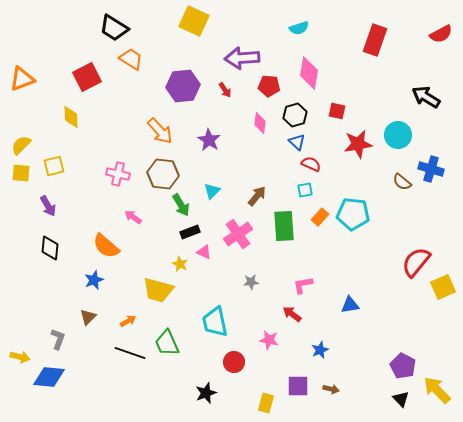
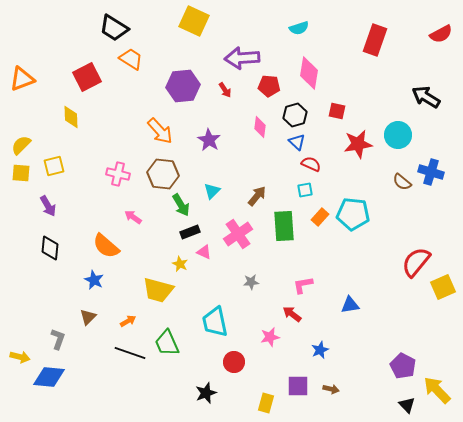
pink diamond at (260, 123): moved 4 px down
blue cross at (431, 169): moved 3 px down
blue star at (94, 280): rotated 24 degrees counterclockwise
pink star at (269, 340): moved 1 px right, 3 px up; rotated 24 degrees counterclockwise
black triangle at (401, 399): moved 6 px right, 6 px down
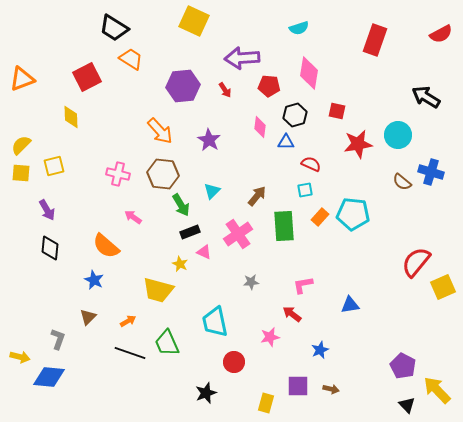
blue triangle at (297, 142): moved 11 px left; rotated 42 degrees counterclockwise
purple arrow at (48, 206): moved 1 px left, 4 px down
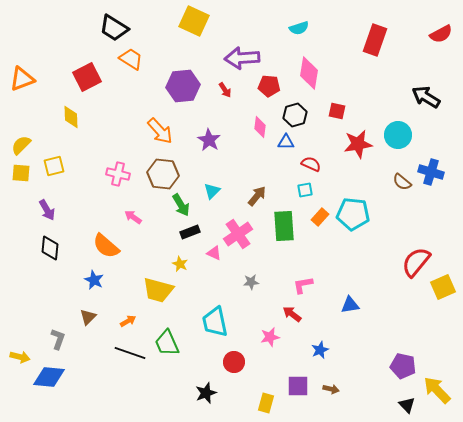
pink triangle at (204, 252): moved 10 px right, 1 px down
purple pentagon at (403, 366): rotated 15 degrees counterclockwise
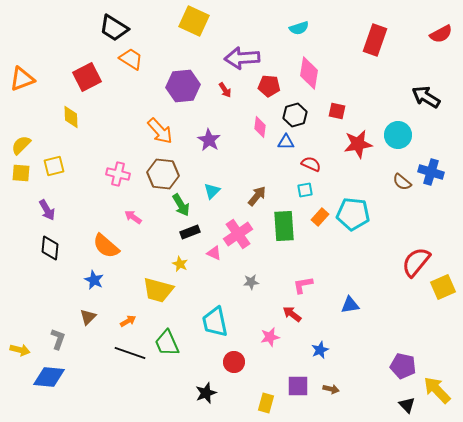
yellow arrow at (20, 357): moved 7 px up
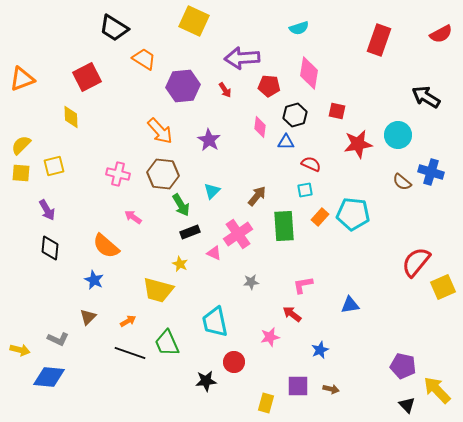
red rectangle at (375, 40): moved 4 px right
orange trapezoid at (131, 59): moved 13 px right
gray L-shape at (58, 339): rotated 95 degrees clockwise
black star at (206, 393): moved 12 px up; rotated 15 degrees clockwise
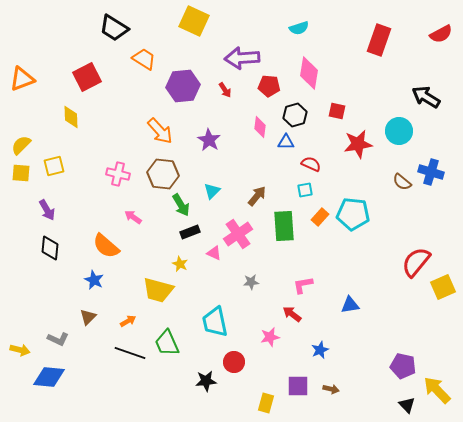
cyan circle at (398, 135): moved 1 px right, 4 px up
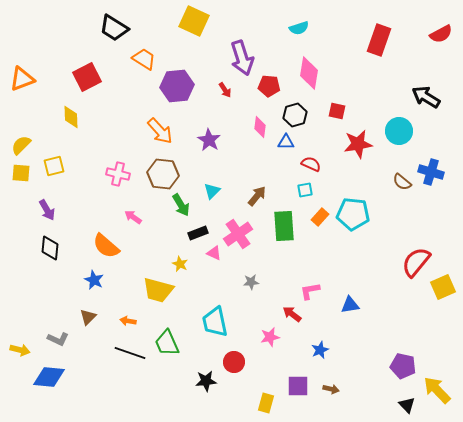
purple arrow at (242, 58): rotated 104 degrees counterclockwise
purple hexagon at (183, 86): moved 6 px left
black rectangle at (190, 232): moved 8 px right, 1 px down
pink L-shape at (303, 285): moved 7 px right, 6 px down
orange arrow at (128, 321): rotated 140 degrees counterclockwise
